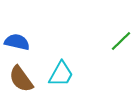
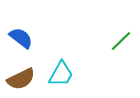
blue semicircle: moved 4 px right, 4 px up; rotated 25 degrees clockwise
brown semicircle: rotated 80 degrees counterclockwise
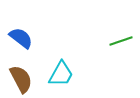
green line: rotated 25 degrees clockwise
brown semicircle: rotated 92 degrees counterclockwise
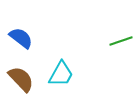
brown semicircle: rotated 16 degrees counterclockwise
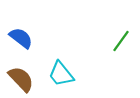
green line: rotated 35 degrees counterclockwise
cyan trapezoid: rotated 112 degrees clockwise
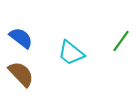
cyan trapezoid: moved 10 px right, 21 px up; rotated 12 degrees counterclockwise
brown semicircle: moved 5 px up
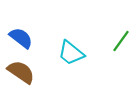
brown semicircle: moved 2 px up; rotated 12 degrees counterclockwise
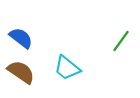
cyan trapezoid: moved 4 px left, 15 px down
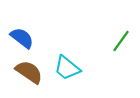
blue semicircle: moved 1 px right
brown semicircle: moved 8 px right
